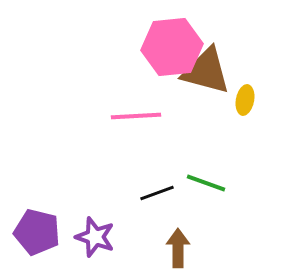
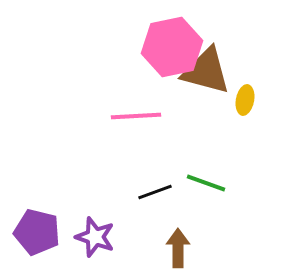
pink hexagon: rotated 6 degrees counterclockwise
black line: moved 2 px left, 1 px up
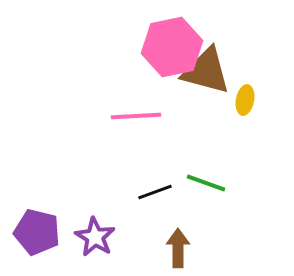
purple star: rotated 12 degrees clockwise
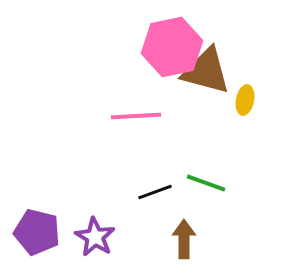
brown arrow: moved 6 px right, 9 px up
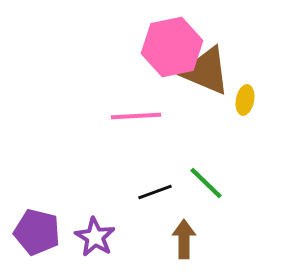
brown triangle: rotated 8 degrees clockwise
green line: rotated 24 degrees clockwise
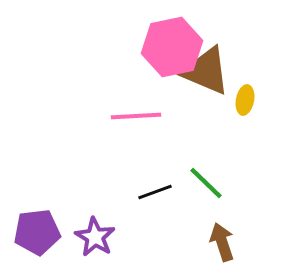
purple pentagon: rotated 21 degrees counterclockwise
brown arrow: moved 38 px right, 3 px down; rotated 18 degrees counterclockwise
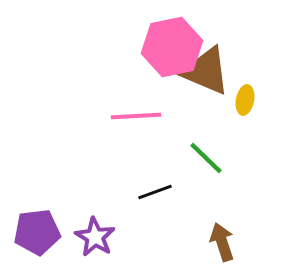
green line: moved 25 px up
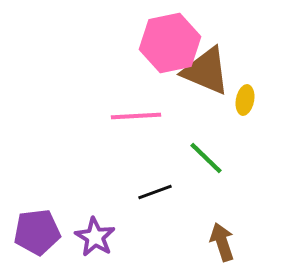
pink hexagon: moved 2 px left, 4 px up
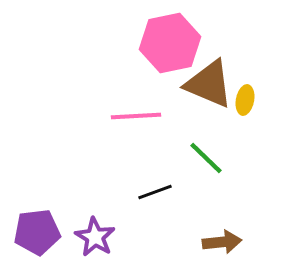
brown triangle: moved 3 px right, 13 px down
brown arrow: rotated 102 degrees clockwise
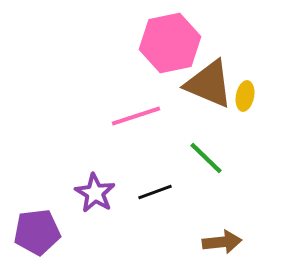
yellow ellipse: moved 4 px up
pink line: rotated 15 degrees counterclockwise
purple star: moved 44 px up
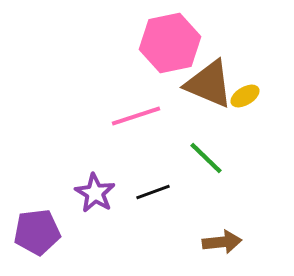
yellow ellipse: rotated 48 degrees clockwise
black line: moved 2 px left
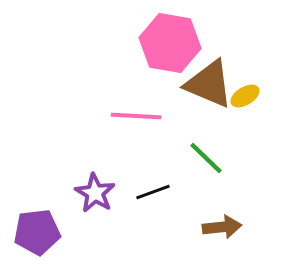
pink hexagon: rotated 22 degrees clockwise
pink line: rotated 21 degrees clockwise
brown arrow: moved 15 px up
